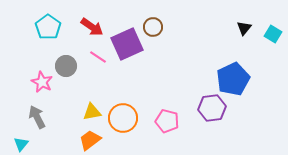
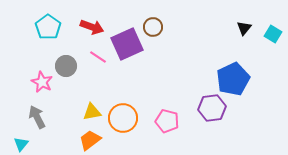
red arrow: rotated 15 degrees counterclockwise
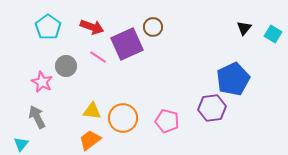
yellow triangle: moved 1 px up; rotated 18 degrees clockwise
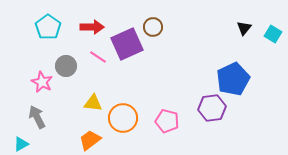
red arrow: rotated 20 degrees counterclockwise
yellow triangle: moved 1 px right, 8 px up
cyan triangle: rotated 21 degrees clockwise
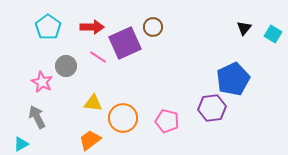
purple square: moved 2 px left, 1 px up
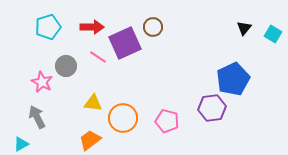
cyan pentagon: rotated 20 degrees clockwise
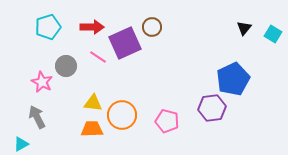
brown circle: moved 1 px left
orange circle: moved 1 px left, 3 px up
orange trapezoid: moved 2 px right, 11 px up; rotated 35 degrees clockwise
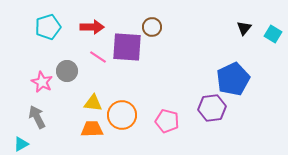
purple square: moved 2 px right, 4 px down; rotated 28 degrees clockwise
gray circle: moved 1 px right, 5 px down
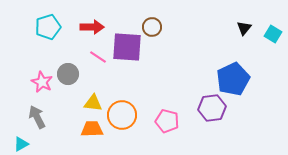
gray circle: moved 1 px right, 3 px down
